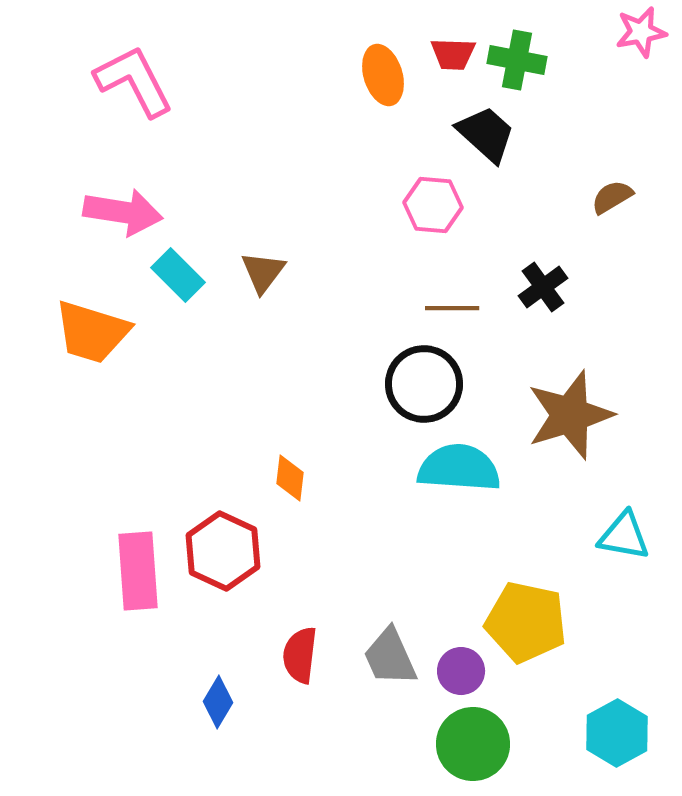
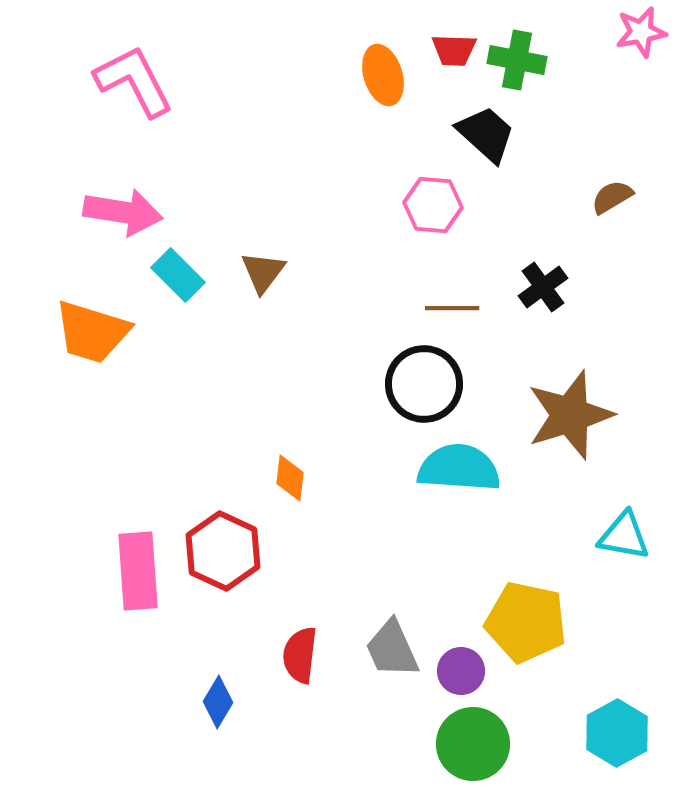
red trapezoid: moved 1 px right, 4 px up
gray trapezoid: moved 2 px right, 8 px up
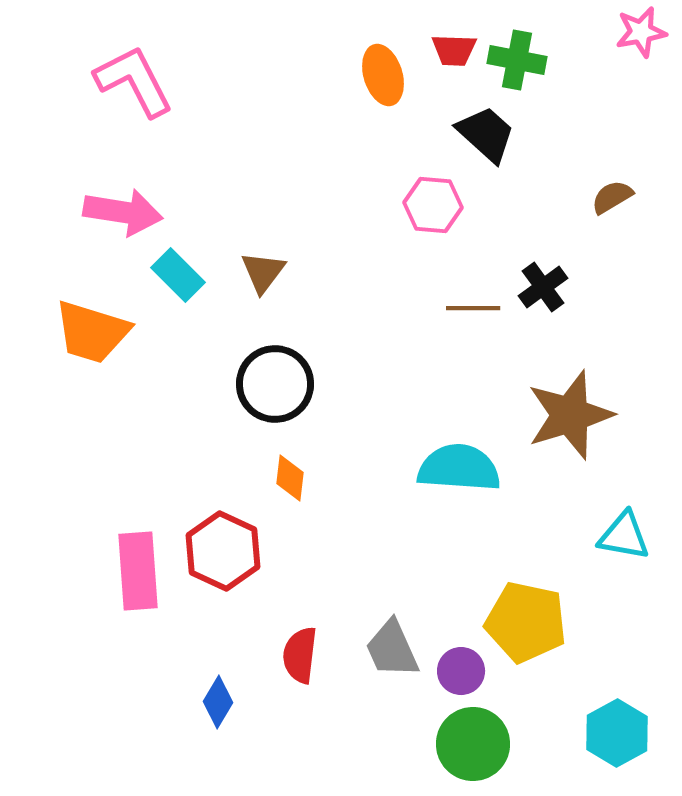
brown line: moved 21 px right
black circle: moved 149 px left
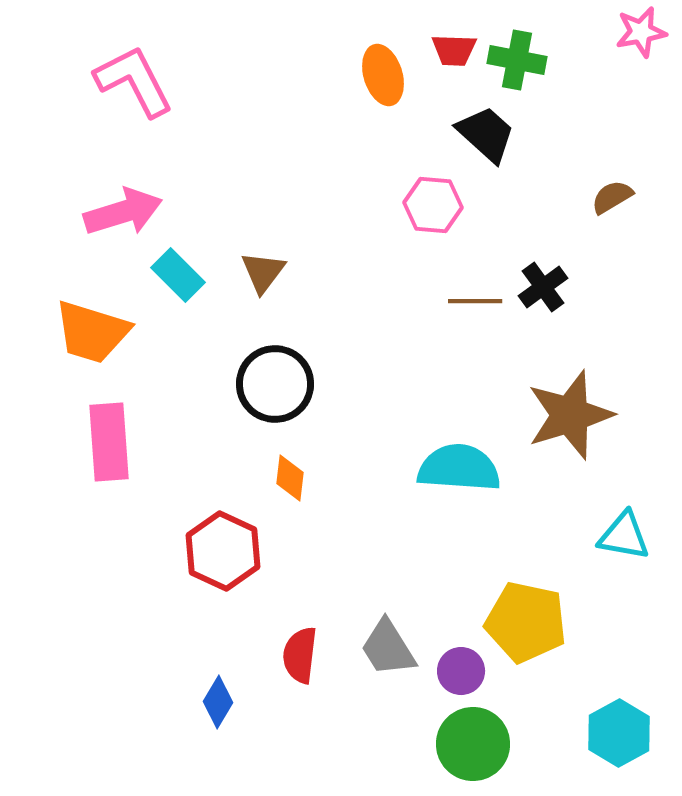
pink arrow: rotated 26 degrees counterclockwise
brown line: moved 2 px right, 7 px up
pink rectangle: moved 29 px left, 129 px up
gray trapezoid: moved 4 px left, 1 px up; rotated 8 degrees counterclockwise
cyan hexagon: moved 2 px right
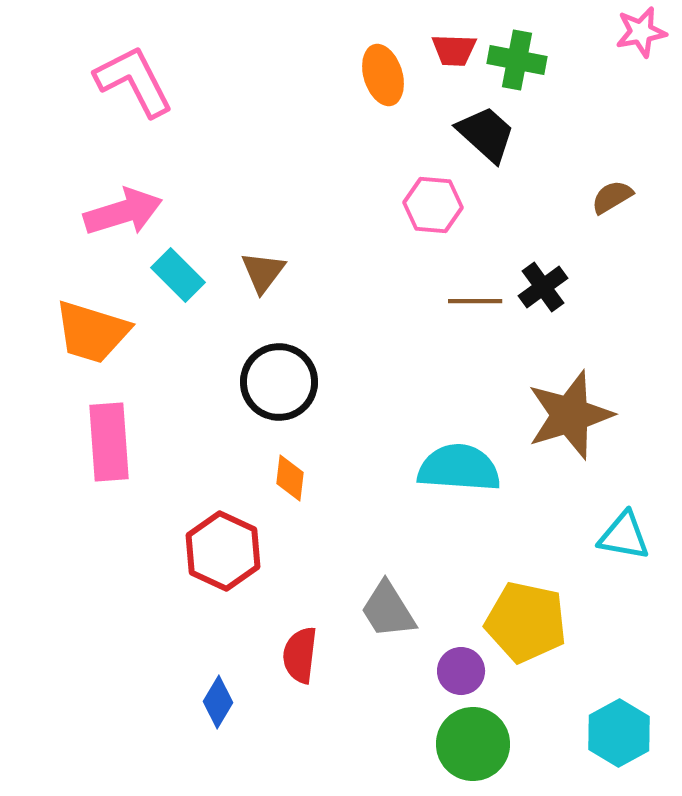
black circle: moved 4 px right, 2 px up
gray trapezoid: moved 38 px up
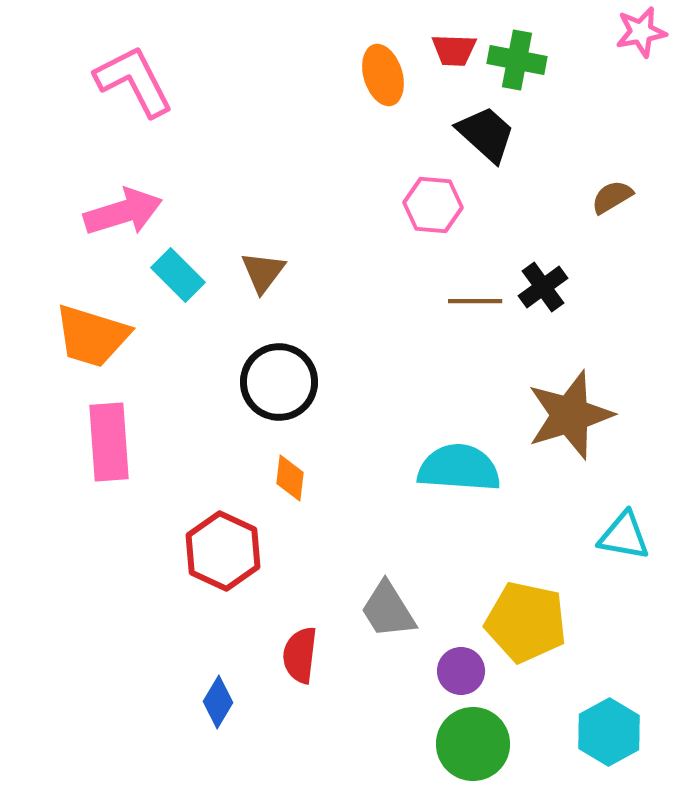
orange trapezoid: moved 4 px down
cyan hexagon: moved 10 px left, 1 px up
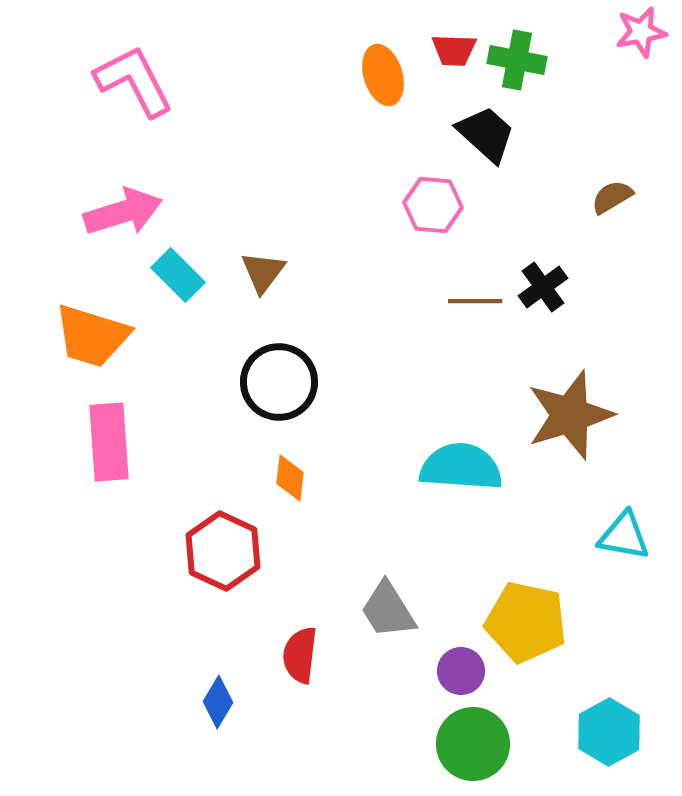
cyan semicircle: moved 2 px right, 1 px up
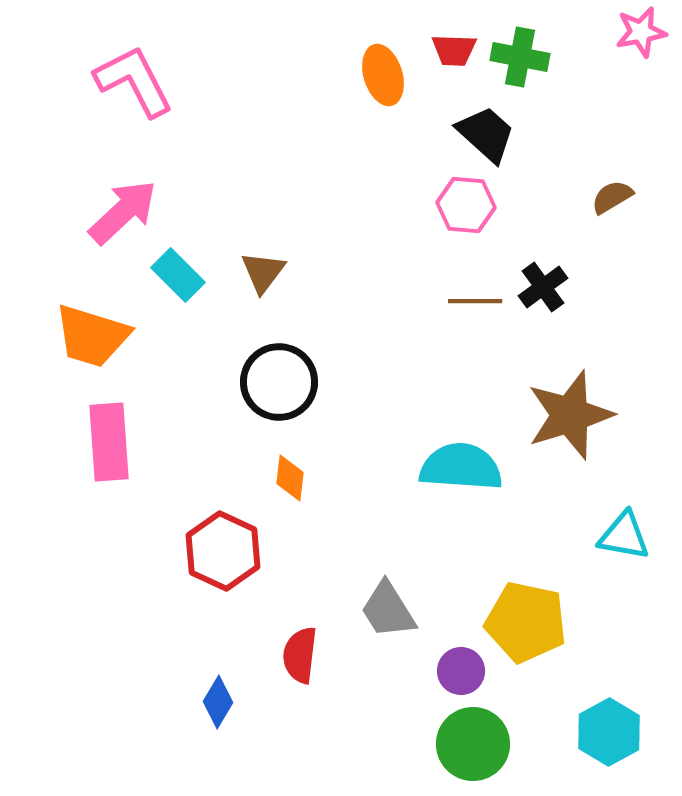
green cross: moved 3 px right, 3 px up
pink hexagon: moved 33 px right
pink arrow: rotated 26 degrees counterclockwise
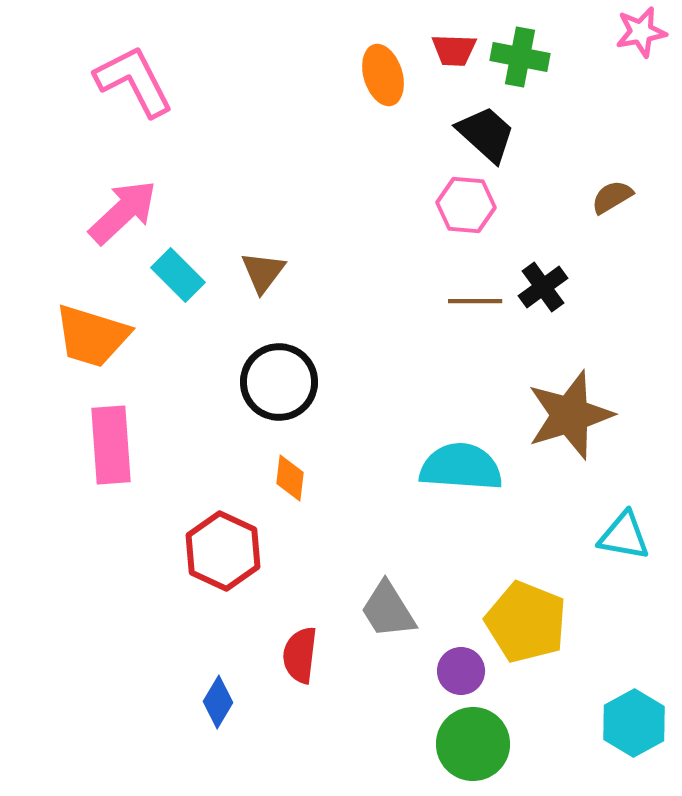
pink rectangle: moved 2 px right, 3 px down
yellow pentagon: rotated 10 degrees clockwise
cyan hexagon: moved 25 px right, 9 px up
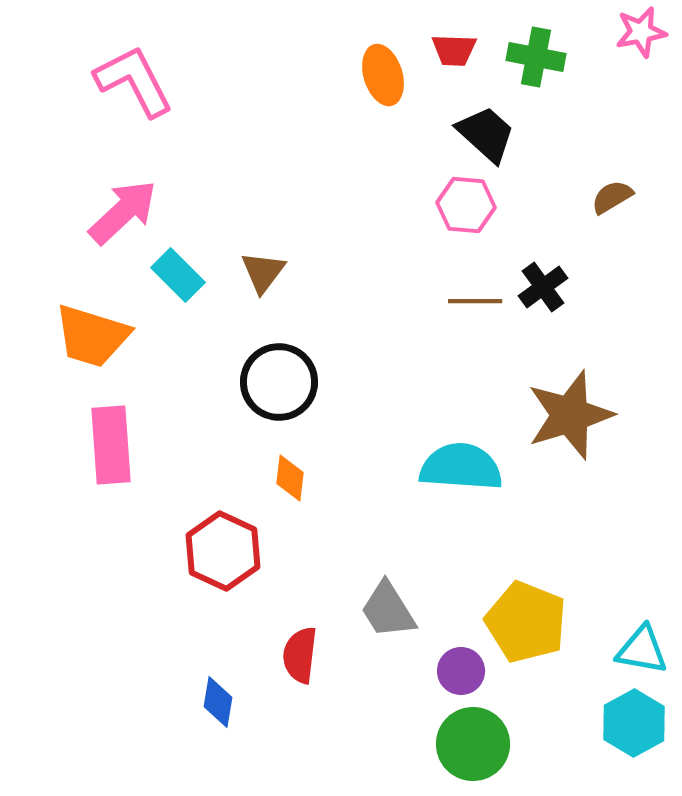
green cross: moved 16 px right
cyan triangle: moved 18 px right, 114 px down
blue diamond: rotated 21 degrees counterclockwise
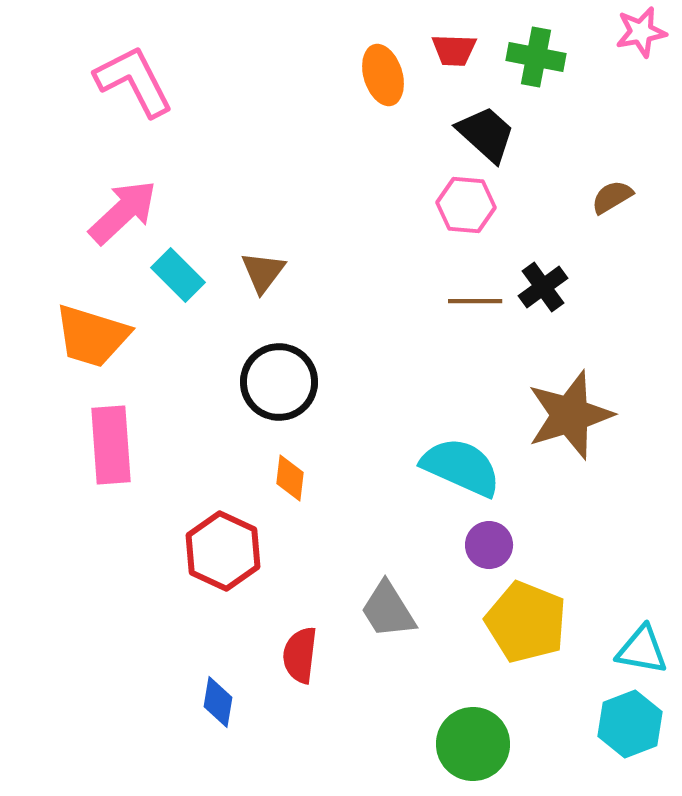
cyan semicircle: rotated 20 degrees clockwise
purple circle: moved 28 px right, 126 px up
cyan hexagon: moved 4 px left, 1 px down; rotated 8 degrees clockwise
